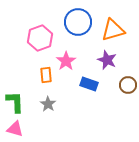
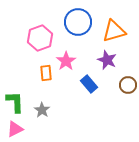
orange triangle: moved 1 px right, 1 px down
orange rectangle: moved 2 px up
blue rectangle: rotated 30 degrees clockwise
gray star: moved 6 px left, 6 px down
pink triangle: rotated 42 degrees counterclockwise
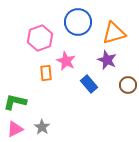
orange triangle: moved 2 px down
pink star: rotated 12 degrees counterclockwise
green L-shape: rotated 75 degrees counterclockwise
gray star: moved 17 px down
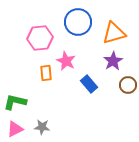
pink hexagon: rotated 15 degrees clockwise
purple star: moved 6 px right, 1 px down; rotated 18 degrees clockwise
gray star: rotated 28 degrees counterclockwise
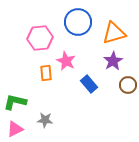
gray star: moved 3 px right, 7 px up
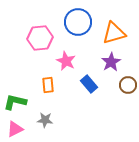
purple star: moved 2 px left, 1 px down
orange rectangle: moved 2 px right, 12 px down
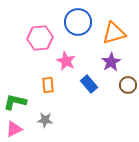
pink triangle: moved 1 px left
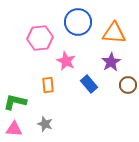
orange triangle: rotated 20 degrees clockwise
gray star: moved 4 px down; rotated 14 degrees clockwise
pink triangle: rotated 30 degrees clockwise
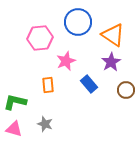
orange triangle: moved 1 px left, 2 px down; rotated 30 degrees clockwise
pink star: rotated 24 degrees clockwise
brown circle: moved 2 px left, 5 px down
pink triangle: rotated 12 degrees clockwise
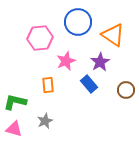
purple star: moved 11 px left
gray star: moved 3 px up; rotated 28 degrees clockwise
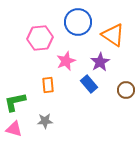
green L-shape: rotated 25 degrees counterclockwise
gray star: rotated 21 degrees clockwise
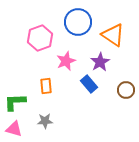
pink hexagon: rotated 15 degrees counterclockwise
orange rectangle: moved 2 px left, 1 px down
green L-shape: rotated 10 degrees clockwise
